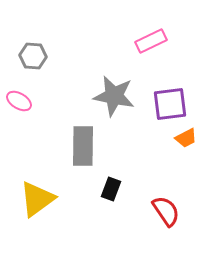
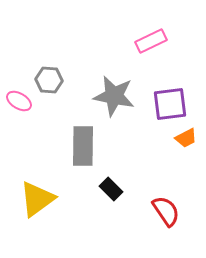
gray hexagon: moved 16 px right, 24 px down
black rectangle: rotated 65 degrees counterclockwise
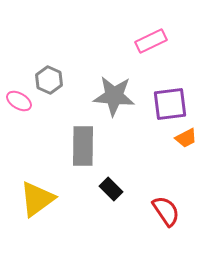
gray hexagon: rotated 20 degrees clockwise
gray star: rotated 6 degrees counterclockwise
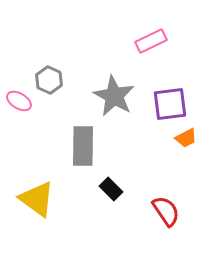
gray star: rotated 24 degrees clockwise
yellow triangle: rotated 48 degrees counterclockwise
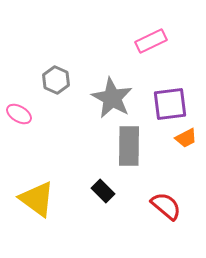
gray hexagon: moved 7 px right
gray star: moved 2 px left, 2 px down
pink ellipse: moved 13 px down
gray rectangle: moved 46 px right
black rectangle: moved 8 px left, 2 px down
red semicircle: moved 5 px up; rotated 16 degrees counterclockwise
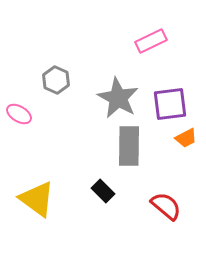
gray star: moved 6 px right
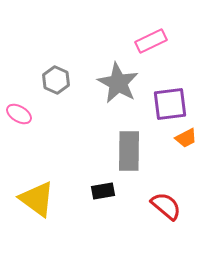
gray star: moved 15 px up
gray rectangle: moved 5 px down
black rectangle: rotated 55 degrees counterclockwise
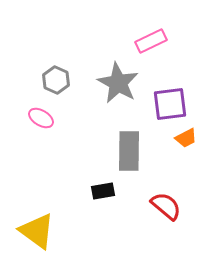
pink ellipse: moved 22 px right, 4 px down
yellow triangle: moved 32 px down
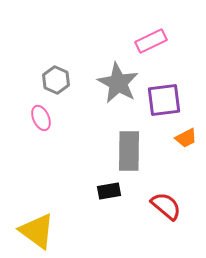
purple square: moved 6 px left, 4 px up
pink ellipse: rotated 35 degrees clockwise
black rectangle: moved 6 px right
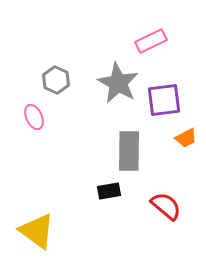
pink ellipse: moved 7 px left, 1 px up
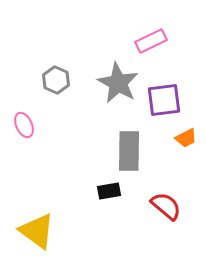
pink ellipse: moved 10 px left, 8 px down
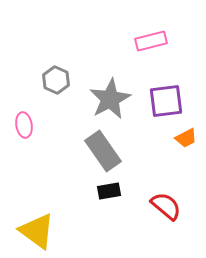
pink rectangle: rotated 12 degrees clockwise
gray star: moved 8 px left, 16 px down; rotated 15 degrees clockwise
purple square: moved 2 px right, 1 px down
pink ellipse: rotated 15 degrees clockwise
gray rectangle: moved 26 px left; rotated 36 degrees counterclockwise
